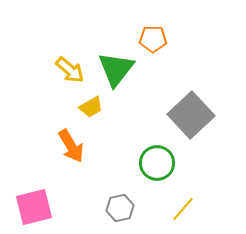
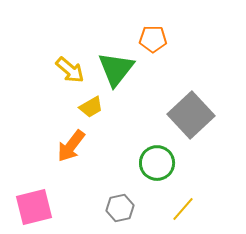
orange arrow: rotated 68 degrees clockwise
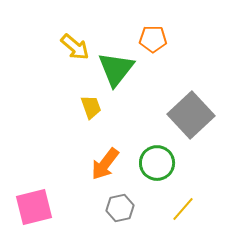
yellow arrow: moved 5 px right, 23 px up
yellow trapezoid: rotated 80 degrees counterclockwise
orange arrow: moved 34 px right, 18 px down
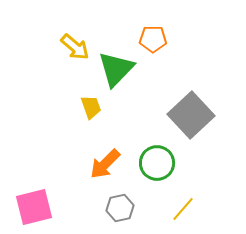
green triangle: rotated 6 degrees clockwise
orange arrow: rotated 8 degrees clockwise
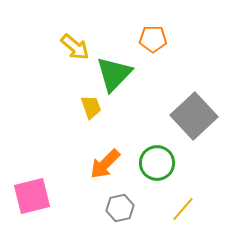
green triangle: moved 2 px left, 5 px down
gray square: moved 3 px right, 1 px down
pink square: moved 2 px left, 11 px up
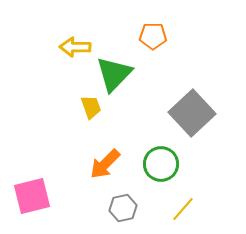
orange pentagon: moved 3 px up
yellow arrow: rotated 140 degrees clockwise
gray square: moved 2 px left, 3 px up
green circle: moved 4 px right, 1 px down
gray hexagon: moved 3 px right
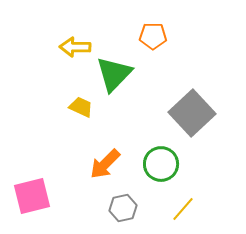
yellow trapezoid: moved 10 px left; rotated 45 degrees counterclockwise
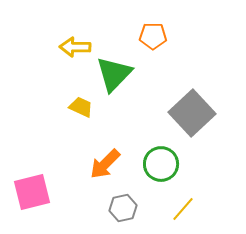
pink square: moved 4 px up
